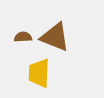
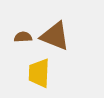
brown triangle: moved 1 px up
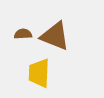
brown semicircle: moved 3 px up
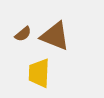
brown semicircle: rotated 144 degrees clockwise
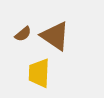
brown triangle: rotated 12 degrees clockwise
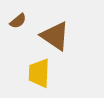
brown semicircle: moved 5 px left, 13 px up
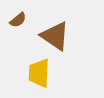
brown semicircle: moved 1 px up
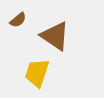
yellow trapezoid: moved 2 px left; rotated 16 degrees clockwise
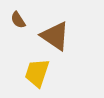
brown semicircle: rotated 96 degrees clockwise
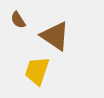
yellow trapezoid: moved 2 px up
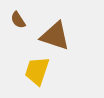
brown triangle: rotated 16 degrees counterclockwise
